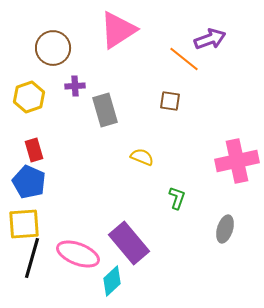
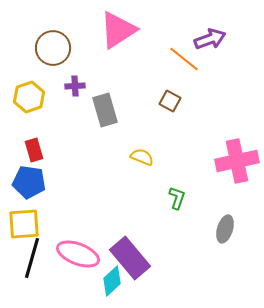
brown square: rotated 20 degrees clockwise
blue pentagon: rotated 16 degrees counterclockwise
purple rectangle: moved 1 px right, 15 px down
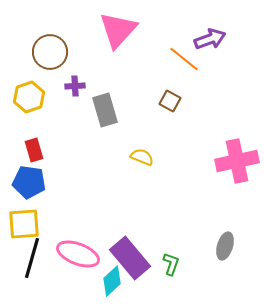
pink triangle: rotated 15 degrees counterclockwise
brown circle: moved 3 px left, 4 px down
green L-shape: moved 6 px left, 66 px down
gray ellipse: moved 17 px down
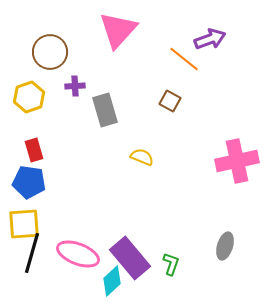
black line: moved 5 px up
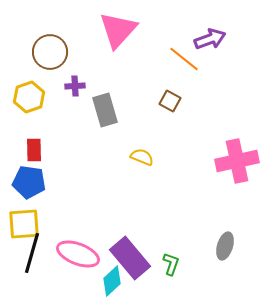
red rectangle: rotated 15 degrees clockwise
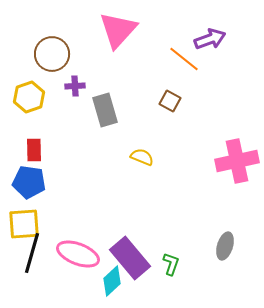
brown circle: moved 2 px right, 2 px down
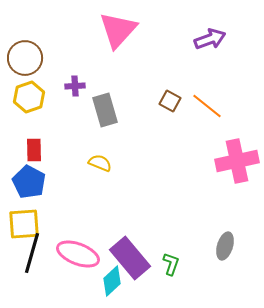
brown circle: moved 27 px left, 4 px down
orange line: moved 23 px right, 47 px down
yellow semicircle: moved 42 px left, 6 px down
blue pentagon: rotated 20 degrees clockwise
